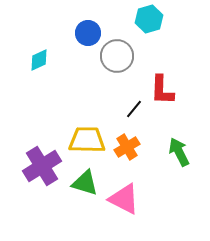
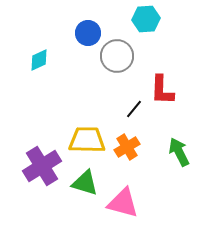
cyan hexagon: moved 3 px left; rotated 12 degrees clockwise
pink triangle: moved 1 px left, 4 px down; rotated 12 degrees counterclockwise
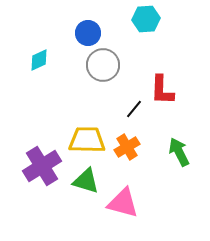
gray circle: moved 14 px left, 9 px down
green triangle: moved 1 px right, 2 px up
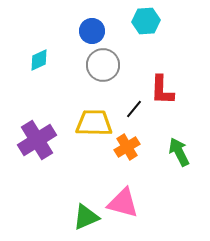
cyan hexagon: moved 2 px down
blue circle: moved 4 px right, 2 px up
yellow trapezoid: moved 7 px right, 17 px up
purple cross: moved 5 px left, 26 px up
green triangle: moved 36 px down; rotated 40 degrees counterclockwise
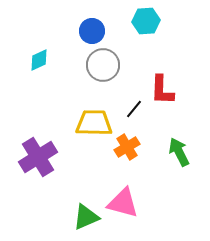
purple cross: moved 1 px right, 17 px down
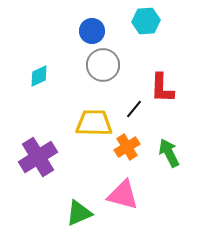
cyan diamond: moved 16 px down
red L-shape: moved 2 px up
green arrow: moved 10 px left, 1 px down
pink triangle: moved 8 px up
green triangle: moved 7 px left, 4 px up
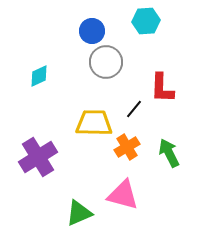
gray circle: moved 3 px right, 3 px up
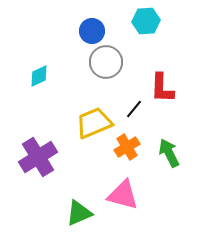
yellow trapezoid: rotated 24 degrees counterclockwise
